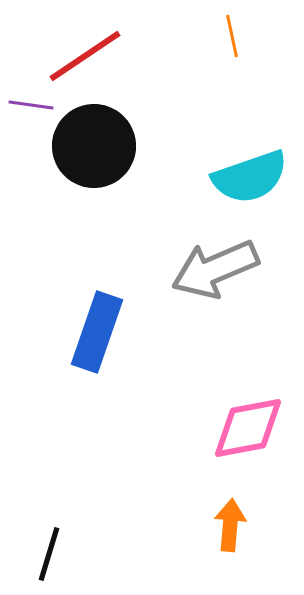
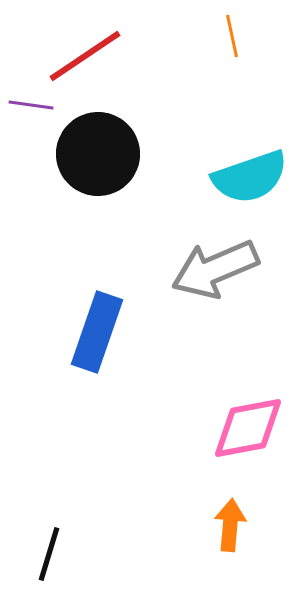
black circle: moved 4 px right, 8 px down
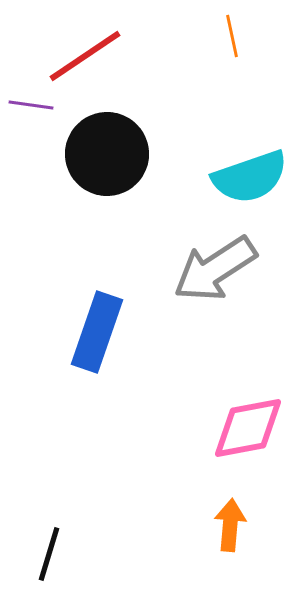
black circle: moved 9 px right
gray arrow: rotated 10 degrees counterclockwise
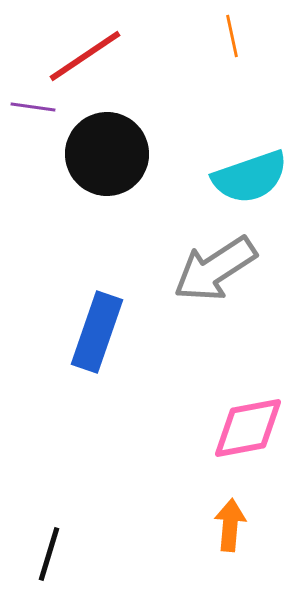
purple line: moved 2 px right, 2 px down
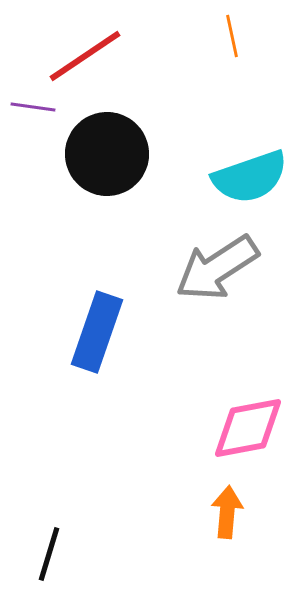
gray arrow: moved 2 px right, 1 px up
orange arrow: moved 3 px left, 13 px up
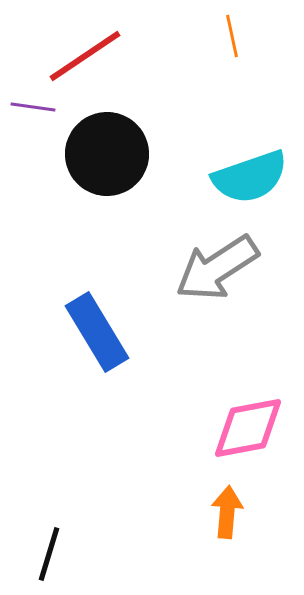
blue rectangle: rotated 50 degrees counterclockwise
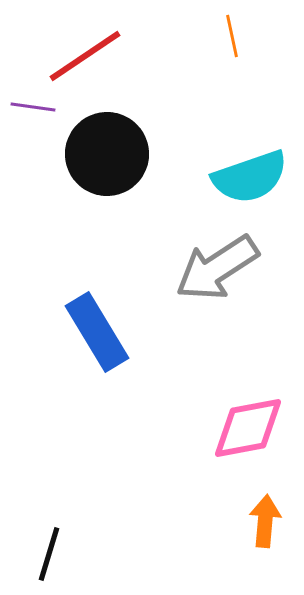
orange arrow: moved 38 px right, 9 px down
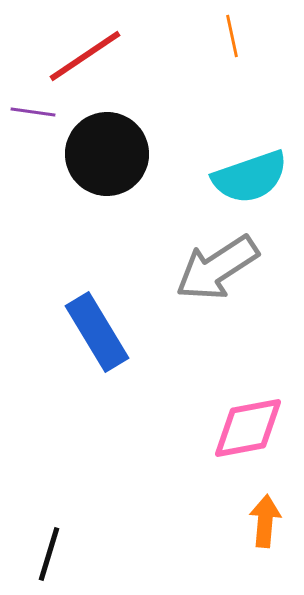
purple line: moved 5 px down
